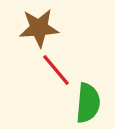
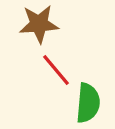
brown star: moved 4 px up
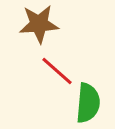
red line: moved 1 px right, 1 px down; rotated 9 degrees counterclockwise
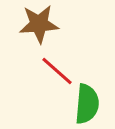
green semicircle: moved 1 px left, 1 px down
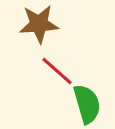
green semicircle: rotated 21 degrees counterclockwise
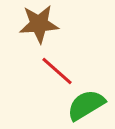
green semicircle: moved 1 px left, 1 px down; rotated 105 degrees counterclockwise
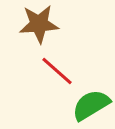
green semicircle: moved 5 px right
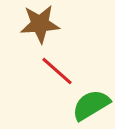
brown star: moved 1 px right
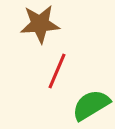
red line: rotated 72 degrees clockwise
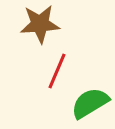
green semicircle: moved 1 px left, 2 px up
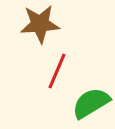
green semicircle: moved 1 px right
